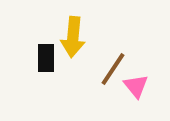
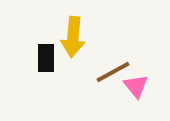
brown line: moved 3 px down; rotated 27 degrees clockwise
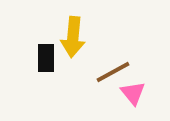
pink triangle: moved 3 px left, 7 px down
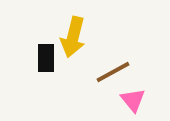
yellow arrow: rotated 9 degrees clockwise
pink triangle: moved 7 px down
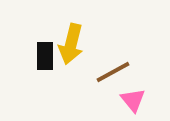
yellow arrow: moved 2 px left, 7 px down
black rectangle: moved 1 px left, 2 px up
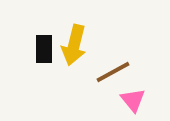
yellow arrow: moved 3 px right, 1 px down
black rectangle: moved 1 px left, 7 px up
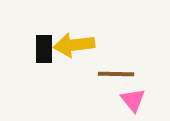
yellow arrow: rotated 69 degrees clockwise
brown line: moved 3 px right, 2 px down; rotated 30 degrees clockwise
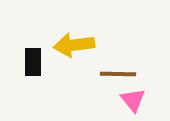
black rectangle: moved 11 px left, 13 px down
brown line: moved 2 px right
